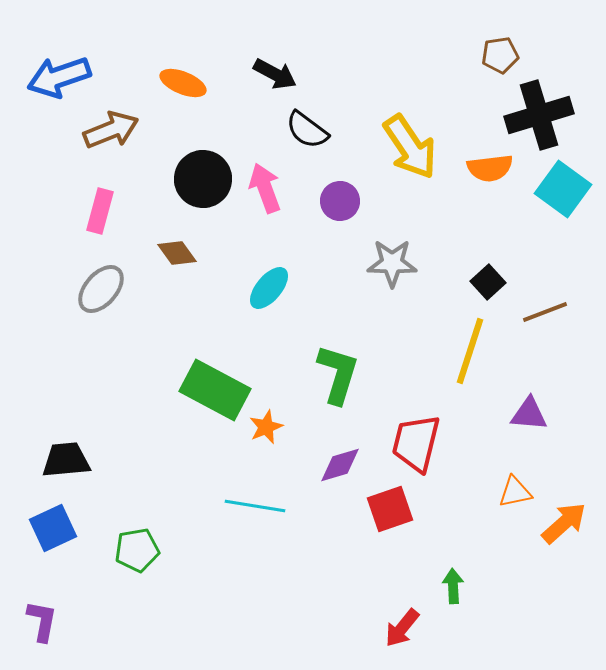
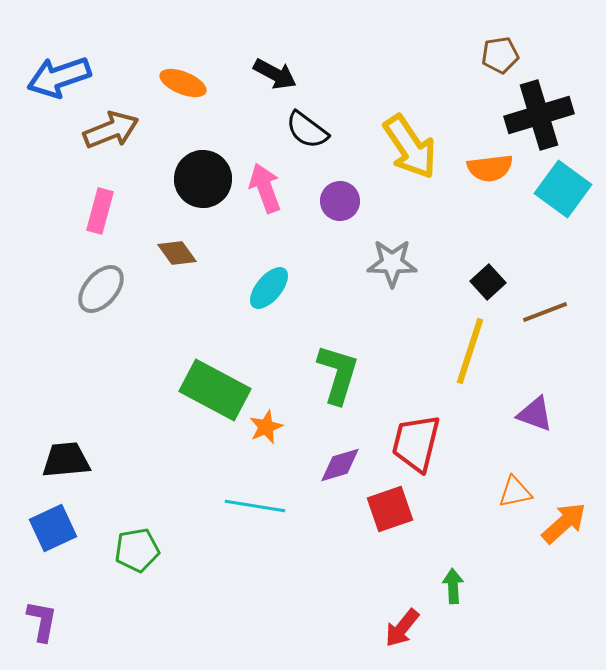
purple triangle: moved 6 px right; rotated 15 degrees clockwise
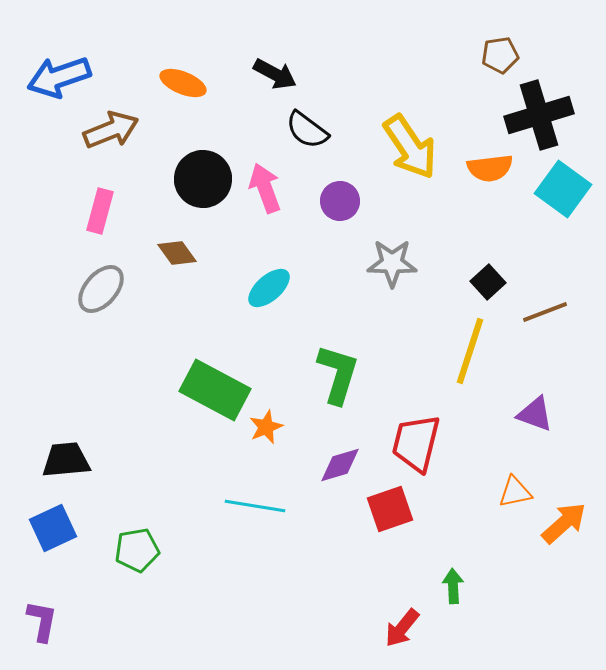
cyan ellipse: rotated 9 degrees clockwise
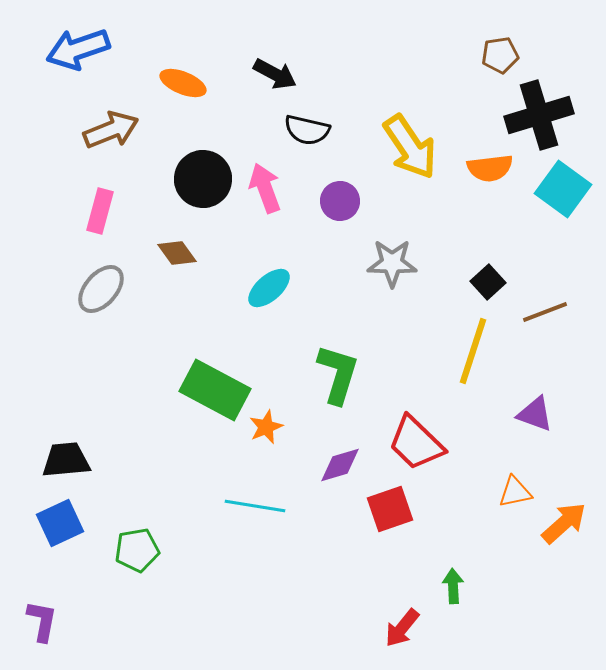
blue arrow: moved 19 px right, 28 px up
black semicircle: rotated 24 degrees counterclockwise
yellow line: moved 3 px right
red trapezoid: rotated 60 degrees counterclockwise
blue square: moved 7 px right, 5 px up
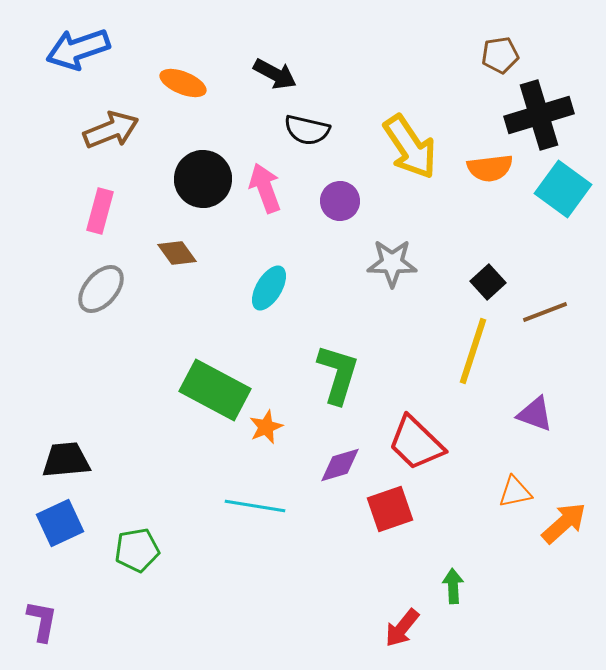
cyan ellipse: rotated 18 degrees counterclockwise
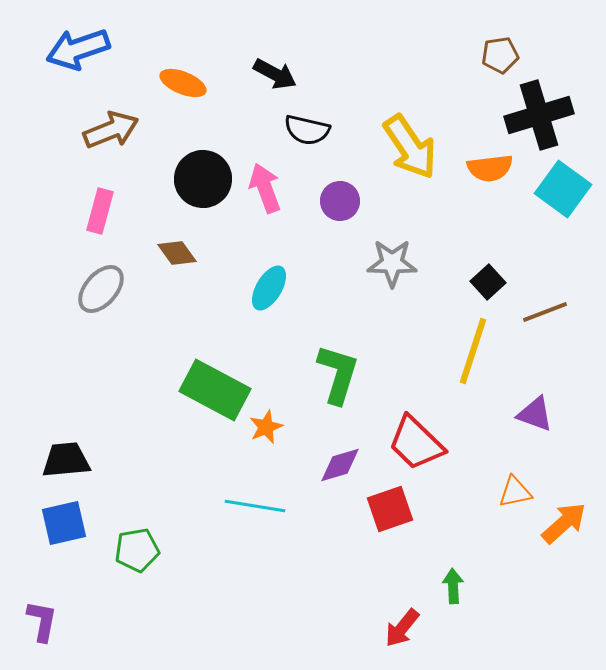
blue square: moved 4 px right; rotated 12 degrees clockwise
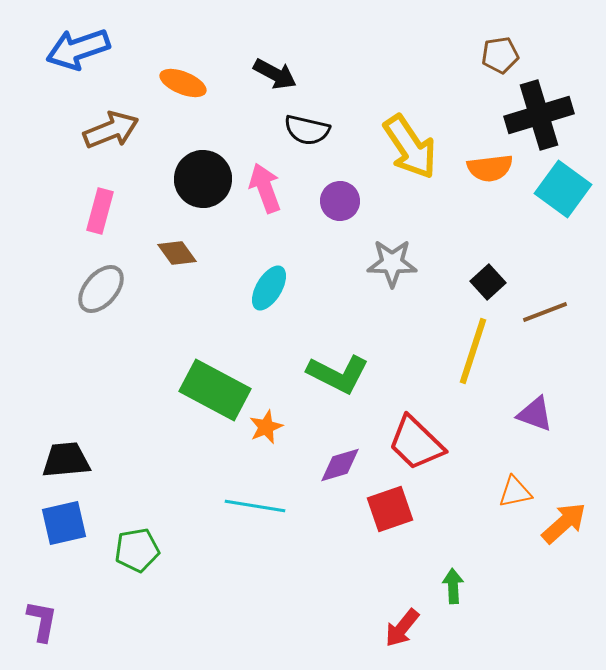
green L-shape: rotated 100 degrees clockwise
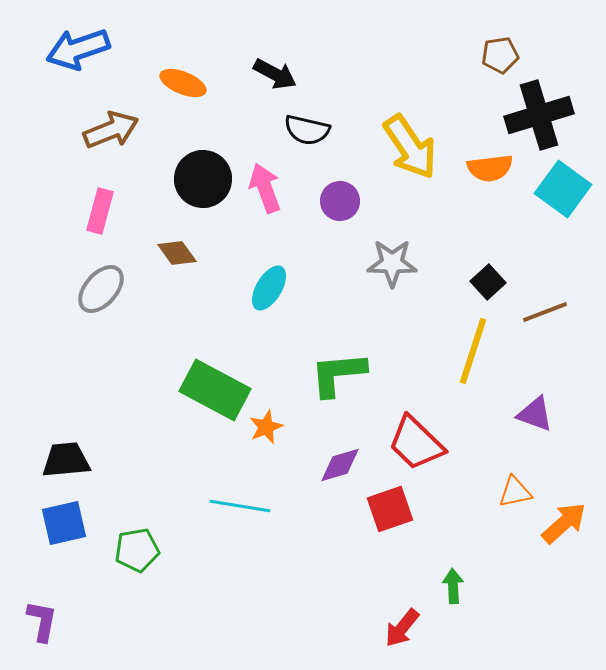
green L-shape: rotated 148 degrees clockwise
cyan line: moved 15 px left
